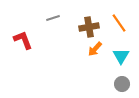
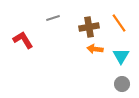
red L-shape: rotated 10 degrees counterclockwise
orange arrow: rotated 56 degrees clockwise
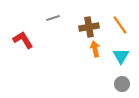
orange line: moved 1 px right, 2 px down
orange arrow: rotated 70 degrees clockwise
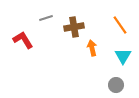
gray line: moved 7 px left
brown cross: moved 15 px left
orange arrow: moved 3 px left, 1 px up
cyan triangle: moved 2 px right
gray circle: moved 6 px left, 1 px down
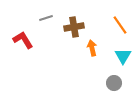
gray circle: moved 2 px left, 2 px up
